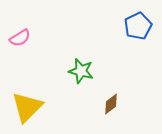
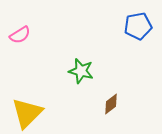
blue pentagon: rotated 16 degrees clockwise
pink semicircle: moved 3 px up
yellow triangle: moved 6 px down
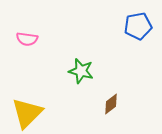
pink semicircle: moved 7 px right, 4 px down; rotated 40 degrees clockwise
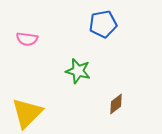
blue pentagon: moved 35 px left, 2 px up
green star: moved 3 px left
brown diamond: moved 5 px right
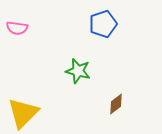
blue pentagon: rotated 8 degrees counterclockwise
pink semicircle: moved 10 px left, 11 px up
yellow triangle: moved 4 px left
